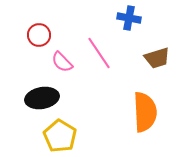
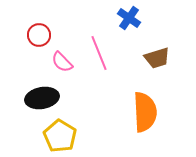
blue cross: rotated 25 degrees clockwise
pink line: rotated 12 degrees clockwise
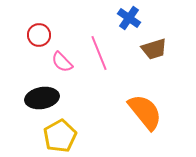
brown trapezoid: moved 3 px left, 9 px up
orange semicircle: rotated 36 degrees counterclockwise
yellow pentagon: rotated 12 degrees clockwise
